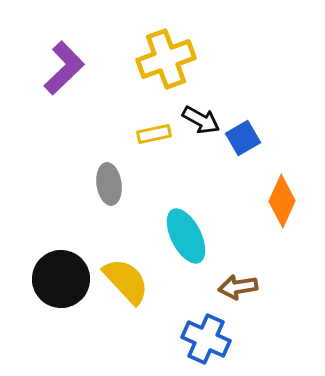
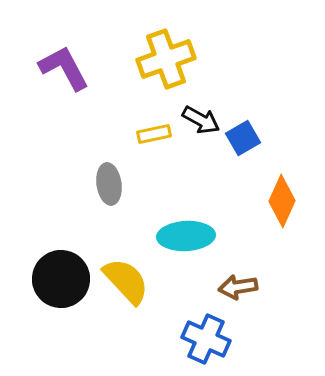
purple L-shape: rotated 74 degrees counterclockwise
cyan ellipse: rotated 66 degrees counterclockwise
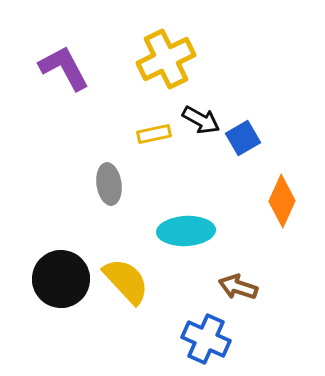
yellow cross: rotated 6 degrees counterclockwise
cyan ellipse: moved 5 px up
brown arrow: rotated 27 degrees clockwise
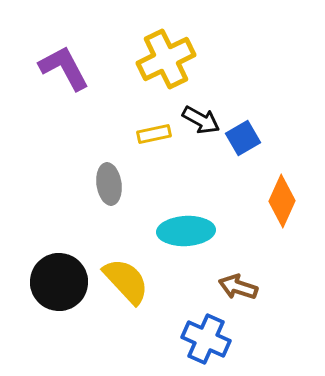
black circle: moved 2 px left, 3 px down
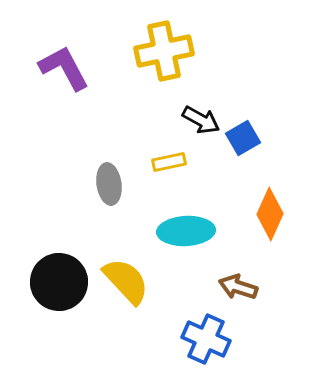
yellow cross: moved 2 px left, 8 px up; rotated 14 degrees clockwise
yellow rectangle: moved 15 px right, 28 px down
orange diamond: moved 12 px left, 13 px down
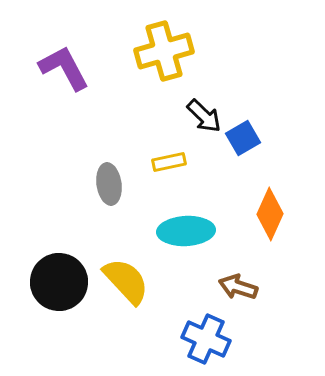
yellow cross: rotated 4 degrees counterclockwise
black arrow: moved 3 px right, 4 px up; rotated 15 degrees clockwise
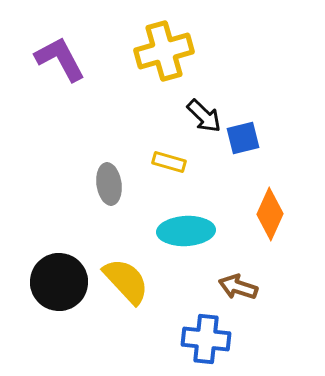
purple L-shape: moved 4 px left, 9 px up
blue square: rotated 16 degrees clockwise
yellow rectangle: rotated 28 degrees clockwise
blue cross: rotated 18 degrees counterclockwise
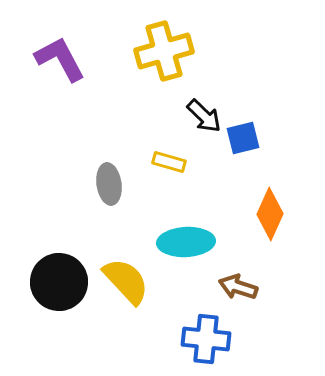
cyan ellipse: moved 11 px down
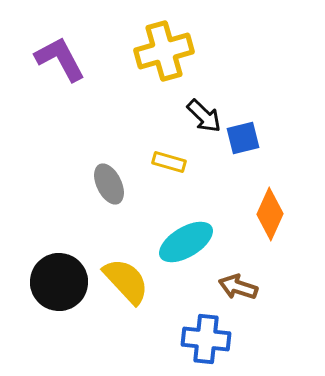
gray ellipse: rotated 18 degrees counterclockwise
cyan ellipse: rotated 28 degrees counterclockwise
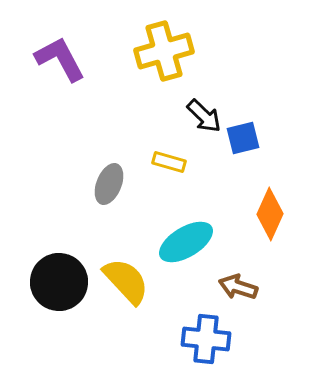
gray ellipse: rotated 48 degrees clockwise
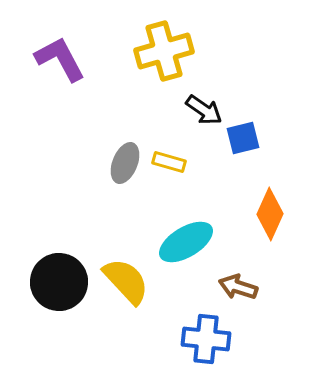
black arrow: moved 6 px up; rotated 9 degrees counterclockwise
gray ellipse: moved 16 px right, 21 px up
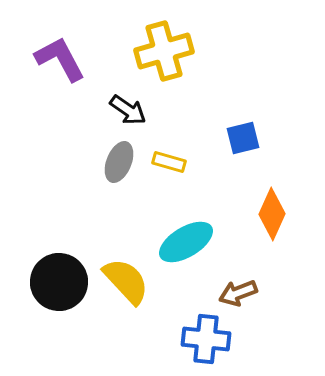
black arrow: moved 76 px left
gray ellipse: moved 6 px left, 1 px up
orange diamond: moved 2 px right
brown arrow: moved 6 px down; rotated 39 degrees counterclockwise
